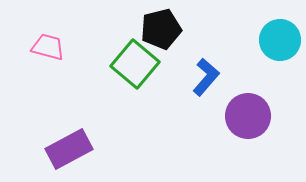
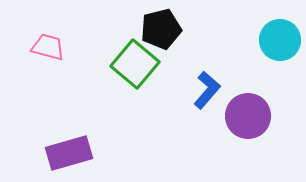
blue L-shape: moved 1 px right, 13 px down
purple rectangle: moved 4 px down; rotated 12 degrees clockwise
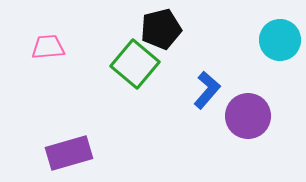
pink trapezoid: rotated 20 degrees counterclockwise
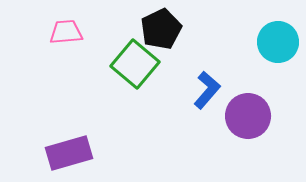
black pentagon: rotated 12 degrees counterclockwise
cyan circle: moved 2 px left, 2 px down
pink trapezoid: moved 18 px right, 15 px up
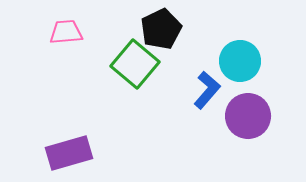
cyan circle: moved 38 px left, 19 px down
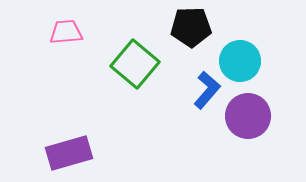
black pentagon: moved 30 px right, 2 px up; rotated 24 degrees clockwise
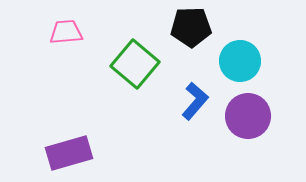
blue L-shape: moved 12 px left, 11 px down
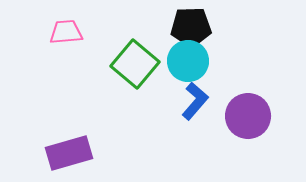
cyan circle: moved 52 px left
